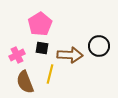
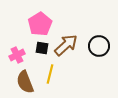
brown arrow: moved 4 px left, 10 px up; rotated 45 degrees counterclockwise
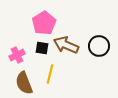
pink pentagon: moved 4 px right, 1 px up
brown arrow: rotated 115 degrees counterclockwise
brown semicircle: moved 1 px left, 1 px down
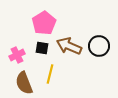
brown arrow: moved 3 px right, 1 px down
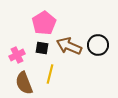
black circle: moved 1 px left, 1 px up
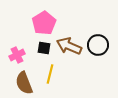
black square: moved 2 px right
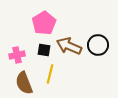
black square: moved 2 px down
pink cross: rotated 14 degrees clockwise
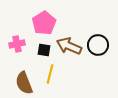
pink cross: moved 11 px up
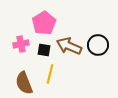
pink cross: moved 4 px right
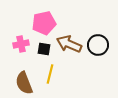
pink pentagon: rotated 20 degrees clockwise
brown arrow: moved 2 px up
black square: moved 1 px up
